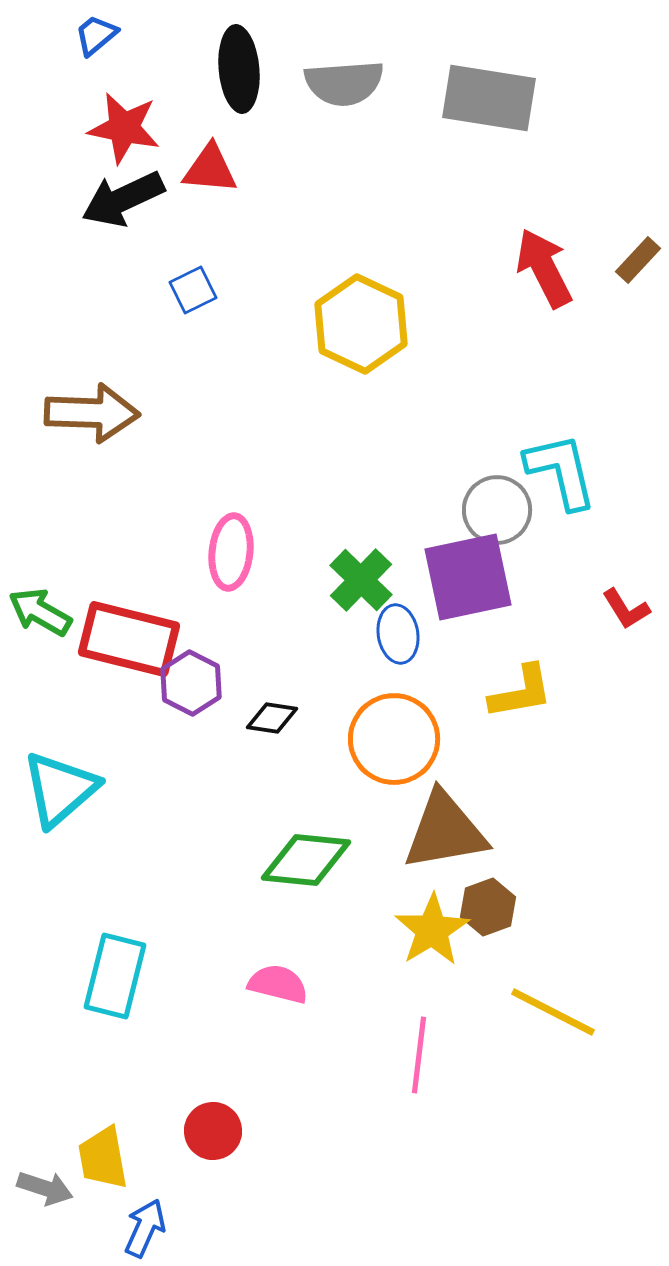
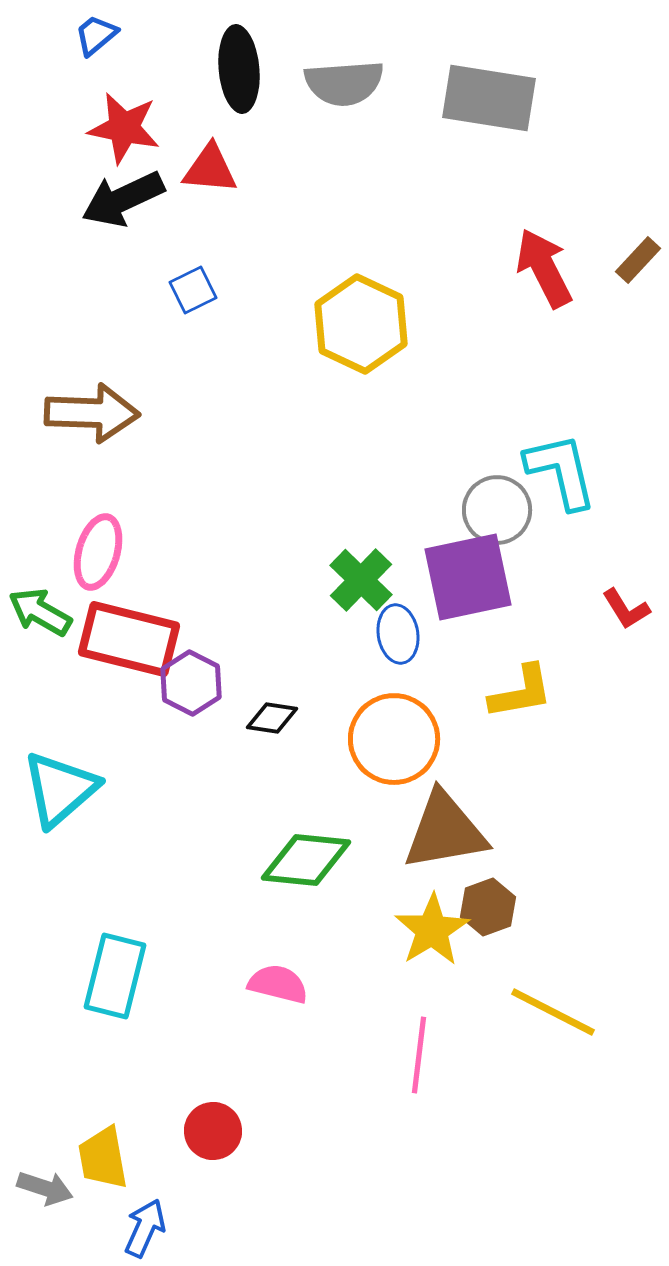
pink ellipse: moved 133 px left; rotated 10 degrees clockwise
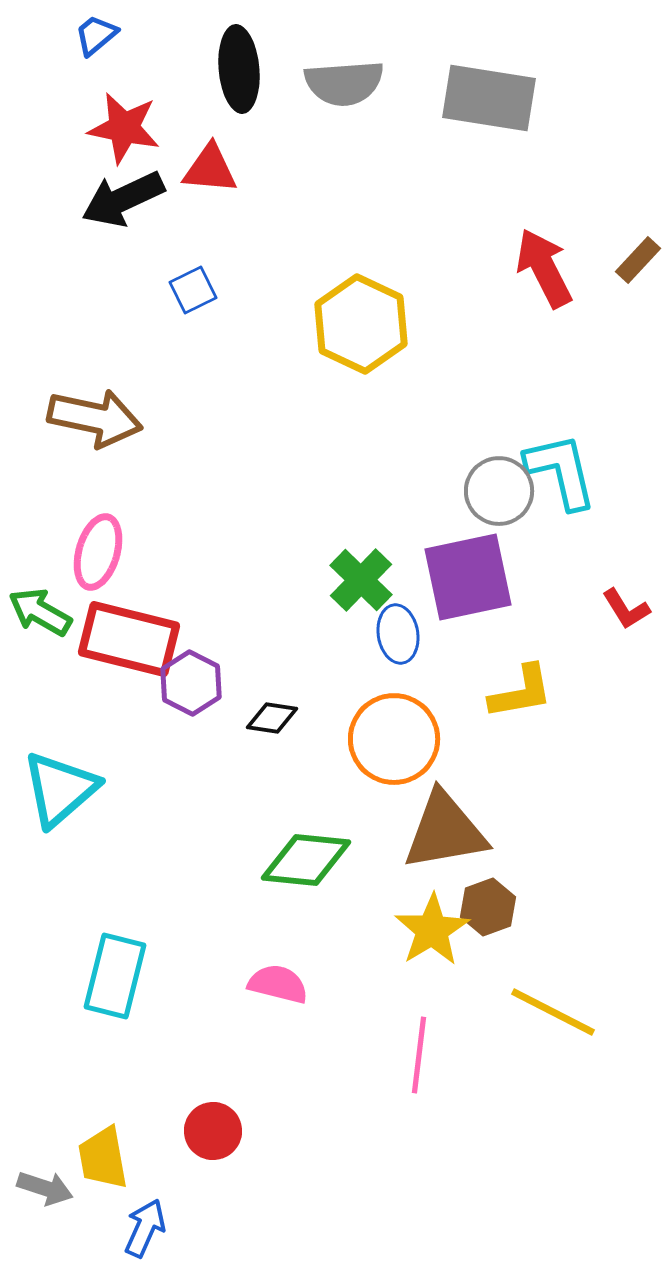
brown arrow: moved 3 px right, 5 px down; rotated 10 degrees clockwise
gray circle: moved 2 px right, 19 px up
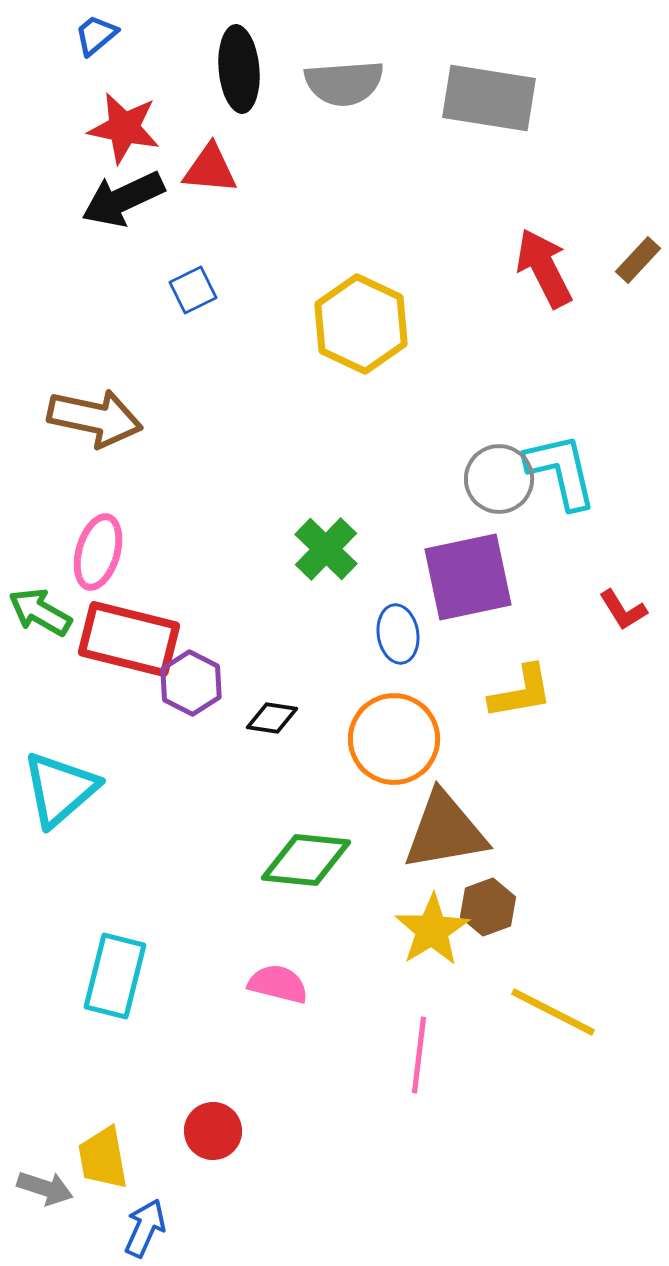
gray circle: moved 12 px up
green cross: moved 35 px left, 31 px up
red L-shape: moved 3 px left, 1 px down
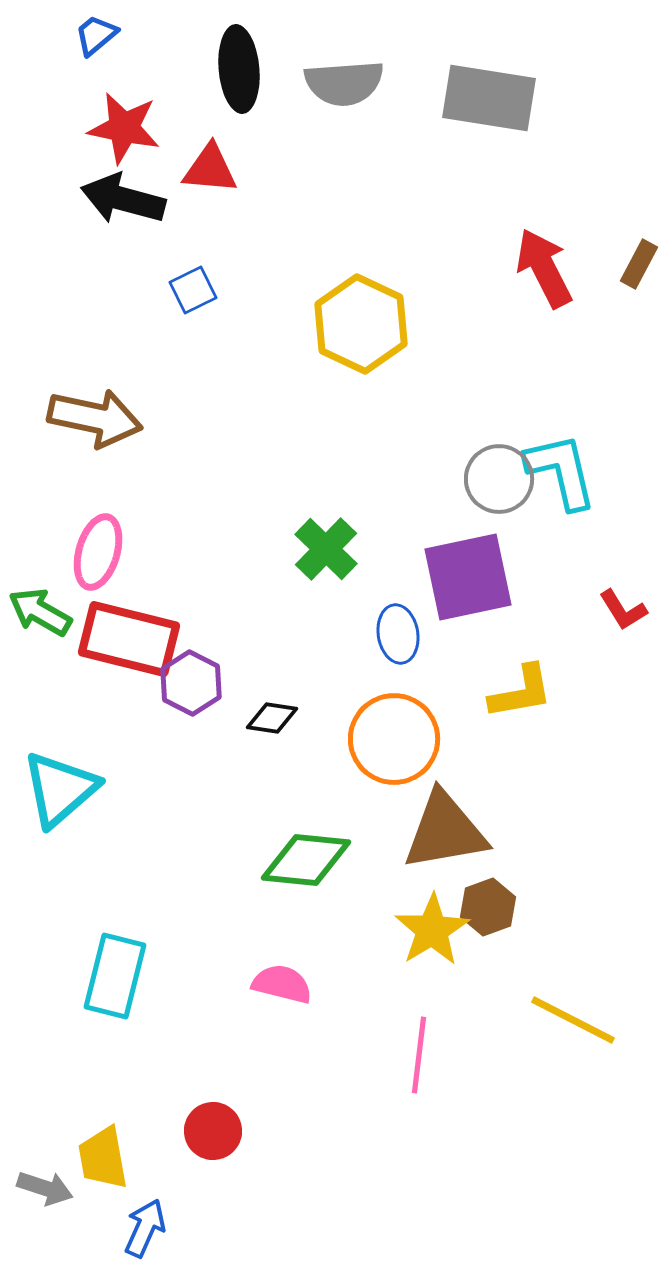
black arrow: rotated 40 degrees clockwise
brown rectangle: moved 1 px right, 4 px down; rotated 15 degrees counterclockwise
pink semicircle: moved 4 px right
yellow line: moved 20 px right, 8 px down
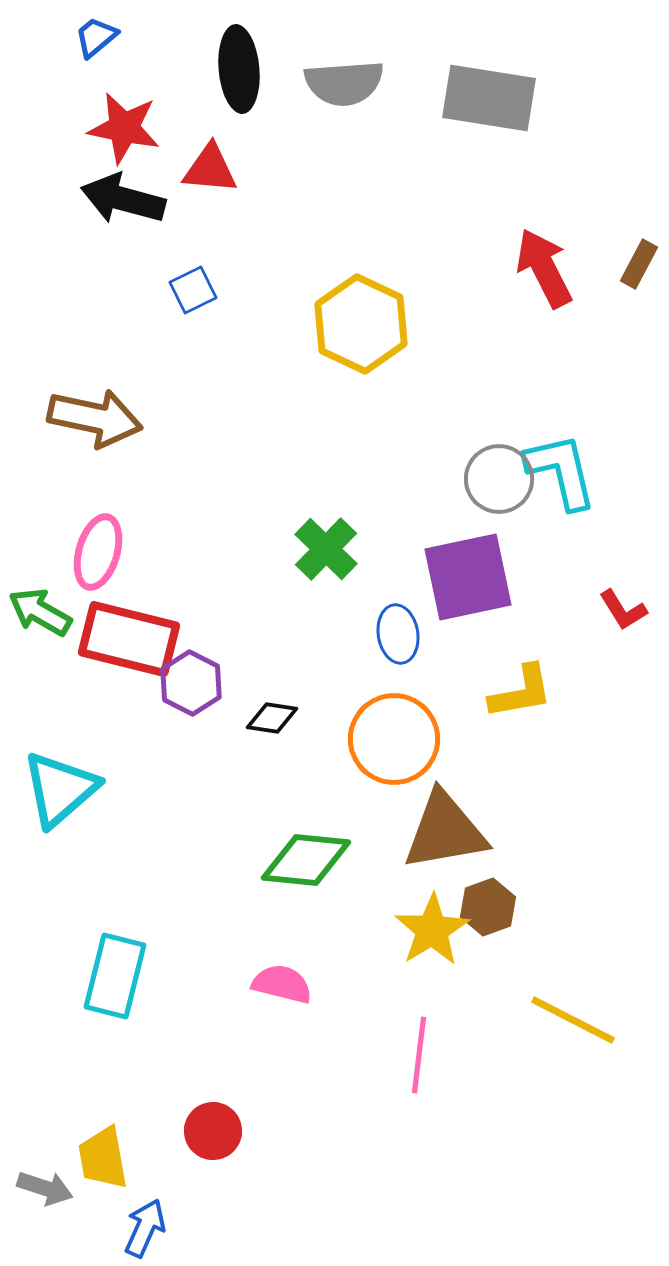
blue trapezoid: moved 2 px down
